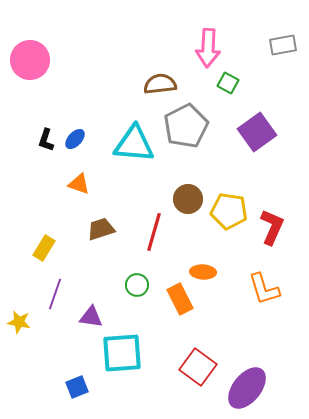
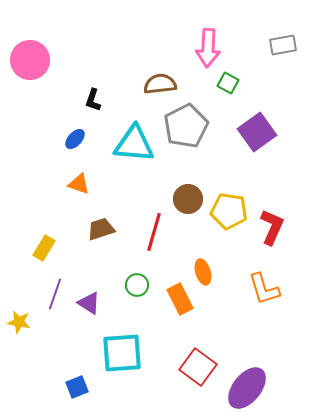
black L-shape: moved 47 px right, 40 px up
orange ellipse: rotated 70 degrees clockwise
purple triangle: moved 2 px left, 14 px up; rotated 25 degrees clockwise
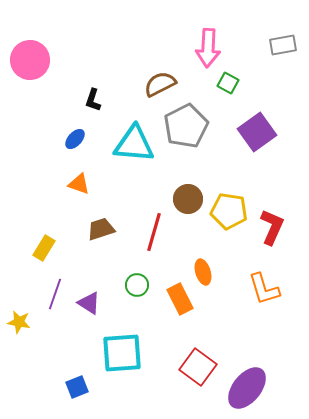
brown semicircle: rotated 20 degrees counterclockwise
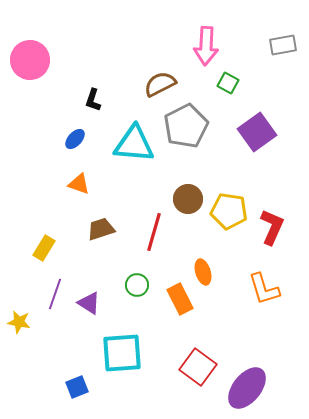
pink arrow: moved 2 px left, 2 px up
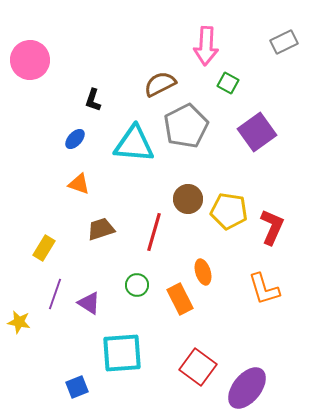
gray rectangle: moved 1 px right, 3 px up; rotated 16 degrees counterclockwise
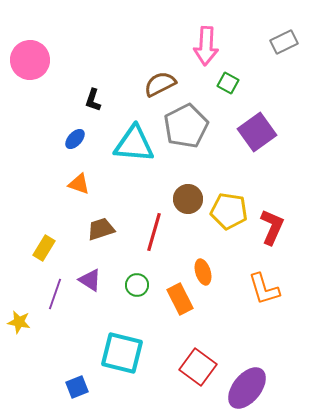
purple triangle: moved 1 px right, 23 px up
cyan square: rotated 18 degrees clockwise
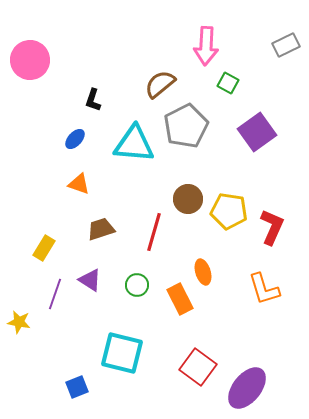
gray rectangle: moved 2 px right, 3 px down
brown semicircle: rotated 12 degrees counterclockwise
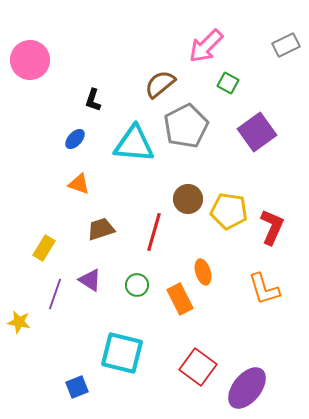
pink arrow: rotated 42 degrees clockwise
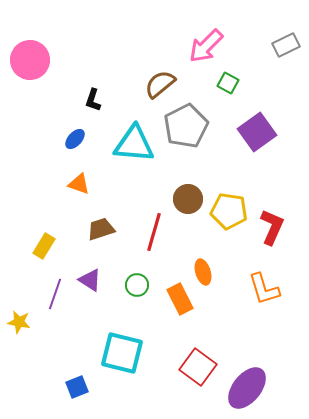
yellow rectangle: moved 2 px up
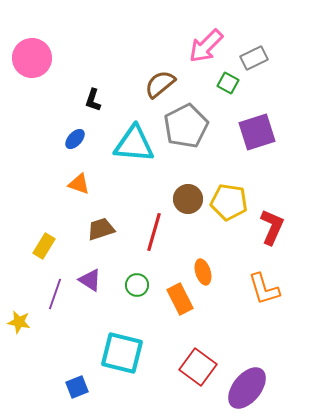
gray rectangle: moved 32 px left, 13 px down
pink circle: moved 2 px right, 2 px up
purple square: rotated 18 degrees clockwise
yellow pentagon: moved 9 px up
